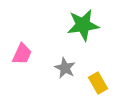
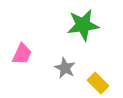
yellow rectangle: rotated 15 degrees counterclockwise
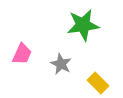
gray star: moved 4 px left, 4 px up
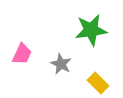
green star: moved 8 px right, 5 px down
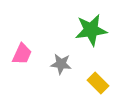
gray star: rotated 20 degrees counterclockwise
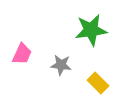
gray star: moved 1 px down
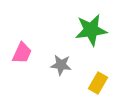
pink trapezoid: moved 1 px up
yellow rectangle: rotated 75 degrees clockwise
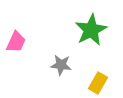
green star: rotated 20 degrees counterclockwise
pink trapezoid: moved 6 px left, 11 px up
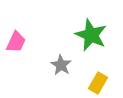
green star: moved 5 px down; rotated 20 degrees counterclockwise
gray star: rotated 25 degrees clockwise
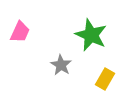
pink trapezoid: moved 4 px right, 10 px up
yellow rectangle: moved 7 px right, 4 px up
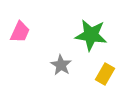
green star: rotated 16 degrees counterclockwise
yellow rectangle: moved 5 px up
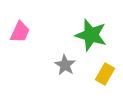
green star: rotated 8 degrees clockwise
gray star: moved 4 px right
